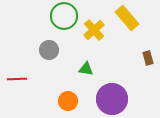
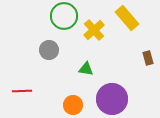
red line: moved 5 px right, 12 px down
orange circle: moved 5 px right, 4 px down
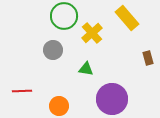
yellow cross: moved 2 px left, 3 px down
gray circle: moved 4 px right
orange circle: moved 14 px left, 1 px down
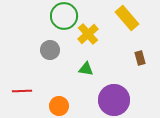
yellow cross: moved 4 px left, 1 px down
gray circle: moved 3 px left
brown rectangle: moved 8 px left
purple circle: moved 2 px right, 1 px down
